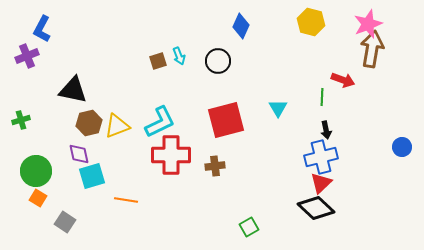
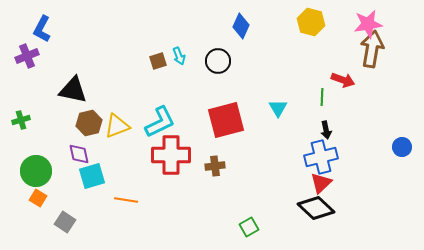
pink star: rotated 12 degrees clockwise
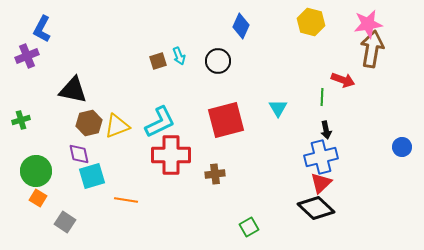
brown cross: moved 8 px down
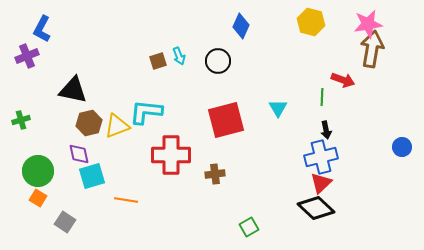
cyan L-shape: moved 14 px left, 10 px up; rotated 148 degrees counterclockwise
green circle: moved 2 px right
